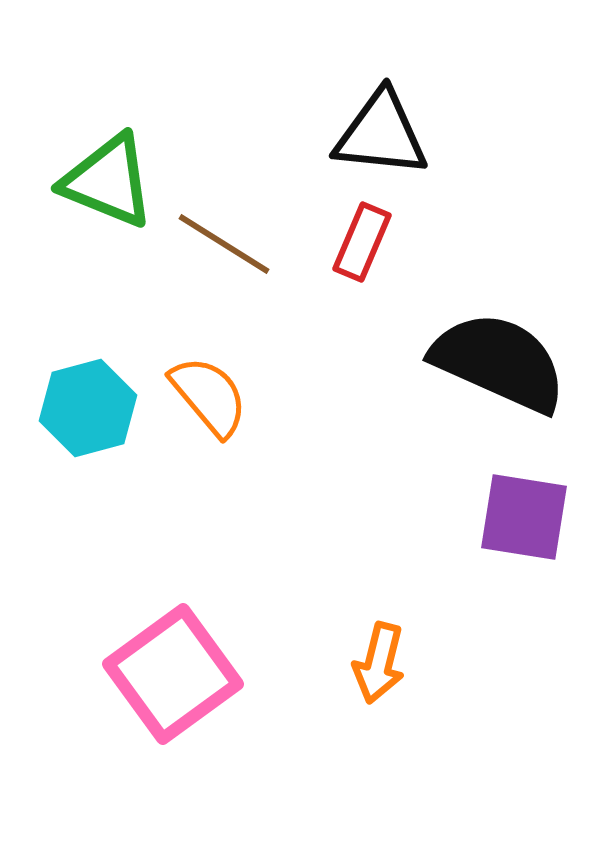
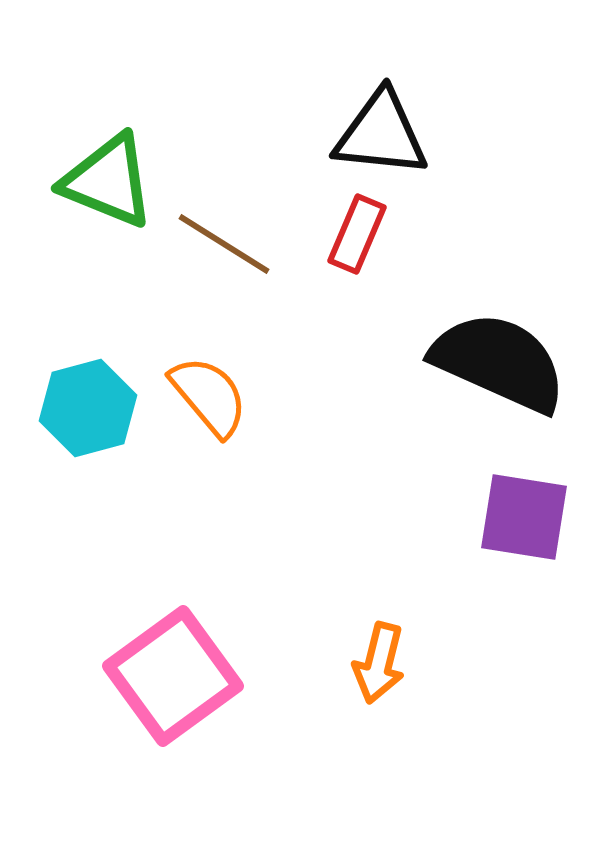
red rectangle: moved 5 px left, 8 px up
pink square: moved 2 px down
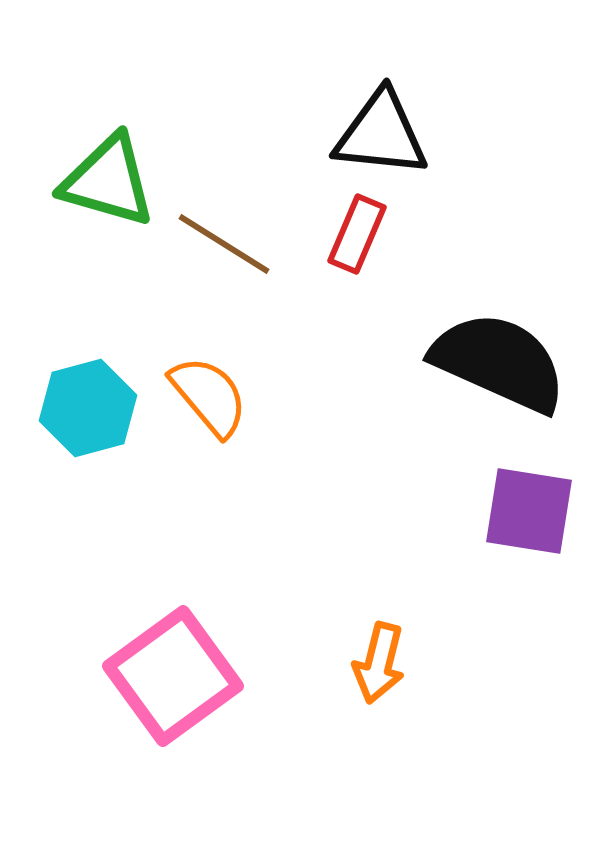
green triangle: rotated 6 degrees counterclockwise
purple square: moved 5 px right, 6 px up
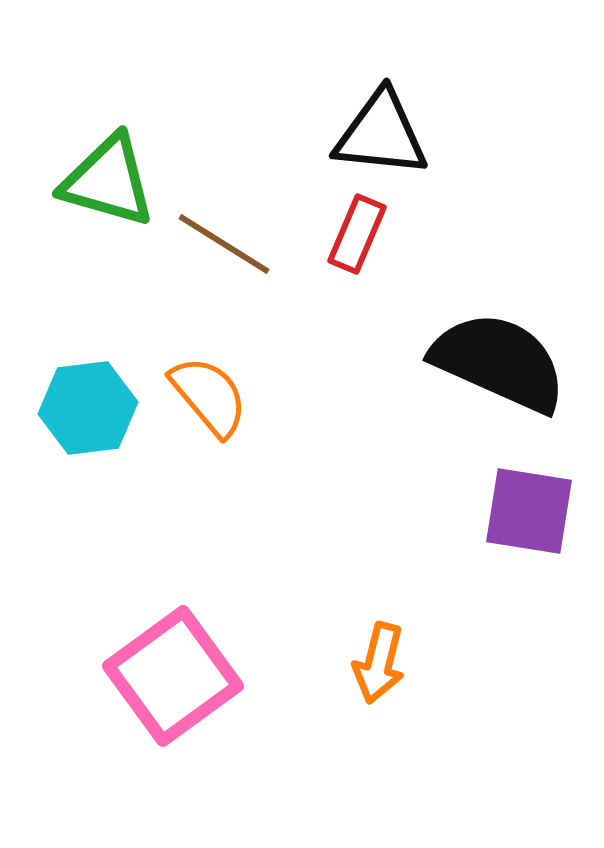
cyan hexagon: rotated 8 degrees clockwise
